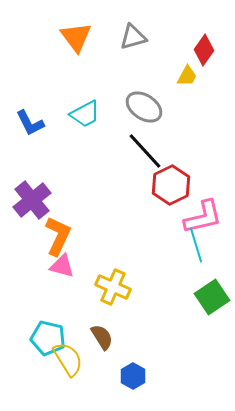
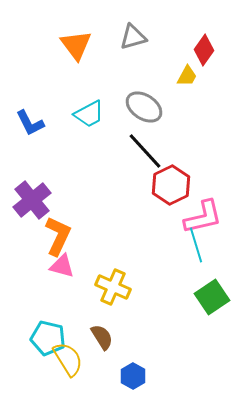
orange triangle: moved 8 px down
cyan trapezoid: moved 4 px right
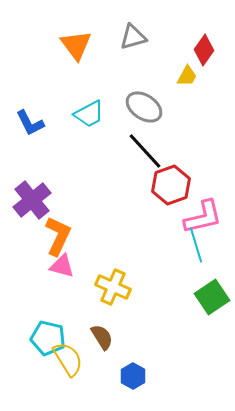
red hexagon: rotated 6 degrees clockwise
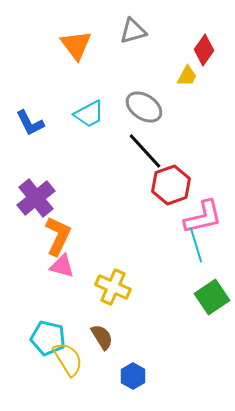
gray triangle: moved 6 px up
purple cross: moved 4 px right, 2 px up
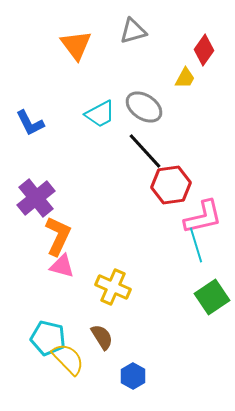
yellow trapezoid: moved 2 px left, 2 px down
cyan trapezoid: moved 11 px right
red hexagon: rotated 12 degrees clockwise
yellow semicircle: rotated 12 degrees counterclockwise
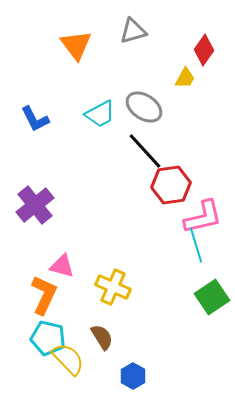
blue L-shape: moved 5 px right, 4 px up
purple cross: moved 1 px left, 7 px down
orange L-shape: moved 14 px left, 59 px down
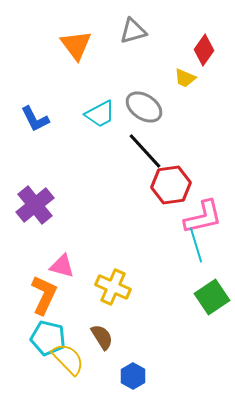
yellow trapezoid: rotated 85 degrees clockwise
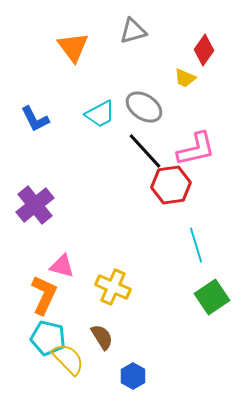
orange triangle: moved 3 px left, 2 px down
pink L-shape: moved 7 px left, 68 px up
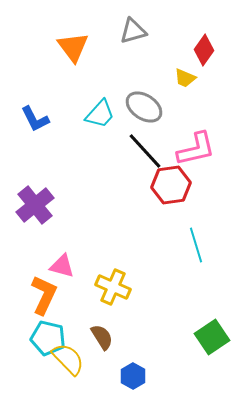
cyan trapezoid: rotated 20 degrees counterclockwise
green square: moved 40 px down
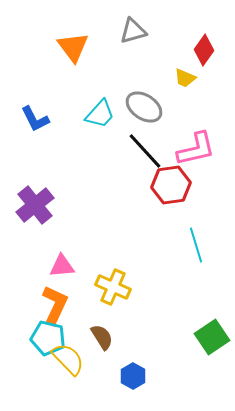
pink triangle: rotated 20 degrees counterclockwise
orange L-shape: moved 11 px right, 10 px down
